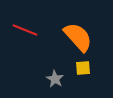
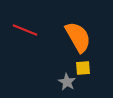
orange semicircle: rotated 12 degrees clockwise
gray star: moved 12 px right, 3 px down
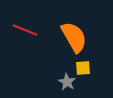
orange semicircle: moved 4 px left
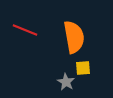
orange semicircle: rotated 20 degrees clockwise
gray star: moved 1 px left
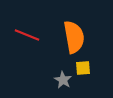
red line: moved 2 px right, 5 px down
gray star: moved 3 px left, 2 px up
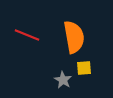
yellow square: moved 1 px right
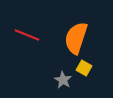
orange semicircle: moved 2 px right, 1 px down; rotated 152 degrees counterclockwise
yellow square: rotated 35 degrees clockwise
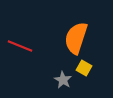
red line: moved 7 px left, 11 px down
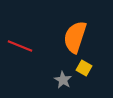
orange semicircle: moved 1 px left, 1 px up
